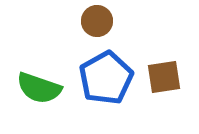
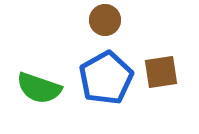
brown circle: moved 8 px right, 1 px up
brown square: moved 3 px left, 5 px up
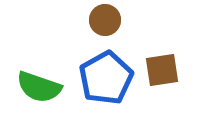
brown square: moved 1 px right, 2 px up
green semicircle: moved 1 px up
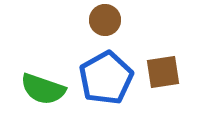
brown square: moved 1 px right, 2 px down
green semicircle: moved 4 px right, 2 px down
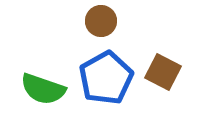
brown circle: moved 4 px left, 1 px down
brown square: rotated 36 degrees clockwise
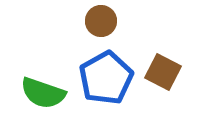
green semicircle: moved 4 px down
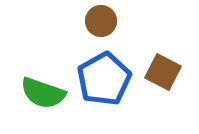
blue pentagon: moved 2 px left, 1 px down
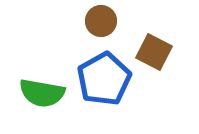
brown square: moved 9 px left, 20 px up
green semicircle: moved 1 px left; rotated 9 degrees counterclockwise
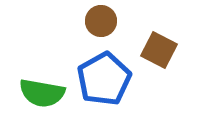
brown square: moved 5 px right, 2 px up
